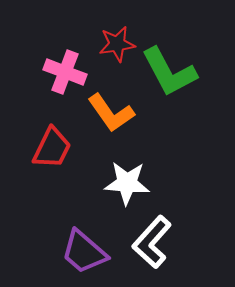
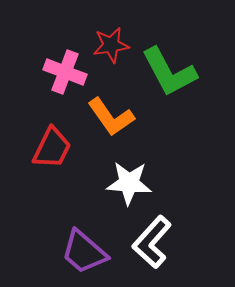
red star: moved 6 px left, 1 px down
orange L-shape: moved 4 px down
white star: moved 2 px right
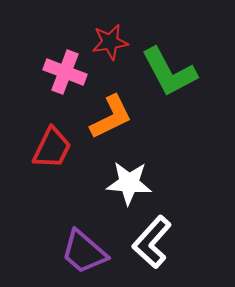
red star: moved 1 px left, 3 px up
orange L-shape: rotated 81 degrees counterclockwise
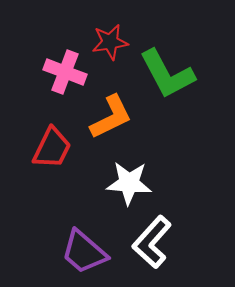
green L-shape: moved 2 px left, 2 px down
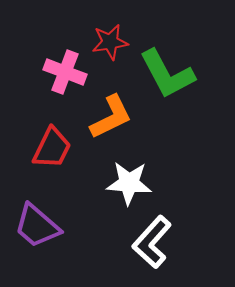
purple trapezoid: moved 47 px left, 26 px up
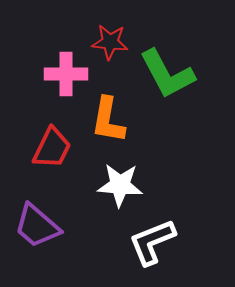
red star: rotated 15 degrees clockwise
pink cross: moved 1 px right, 2 px down; rotated 21 degrees counterclockwise
orange L-shape: moved 3 px left, 3 px down; rotated 126 degrees clockwise
white star: moved 9 px left, 2 px down
white L-shape: rotated 26 degrees clockwise
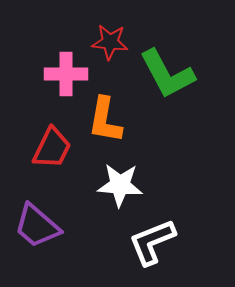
orange L-shape: moved 3 px left
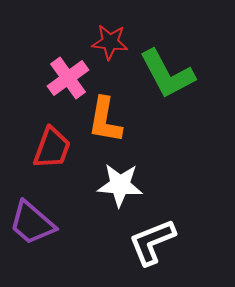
pink cross: moved 2 px right, 4 px down; rotated 36 degrees counterclockwise
red trapezoid: rotated 6 degrees counterclockwise
purple trapezoid: moved 5 px left, 3 px up
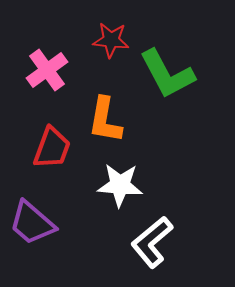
red star: moved 1 px right, 2 px up
pink cross: moved 21 px left, 8 px up
white L-shape: rotated 18 degrees counterclockwise
